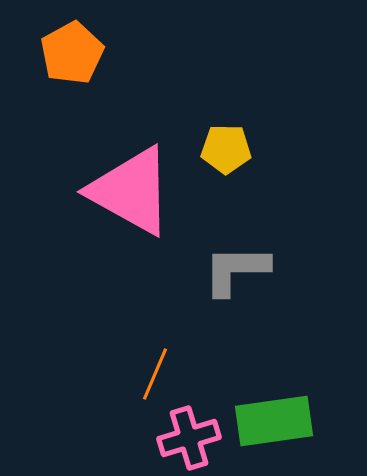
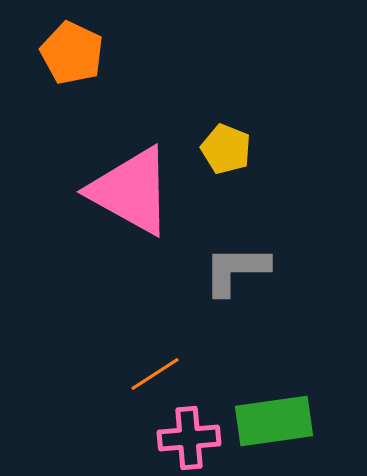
orange pentagon: rotated 18 degrees counterclockwise
yellow pentagon: rotated 21 degrees clockwise
orange line: rotated 34 degrees clockwise
pink cross: rotated 12 degrees clockwise
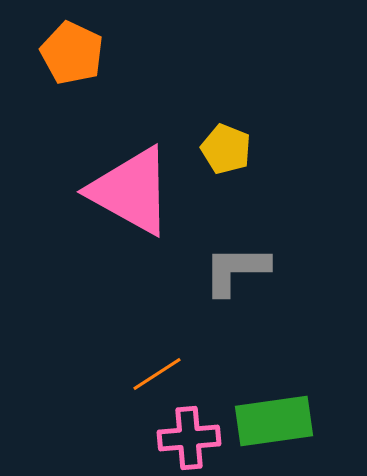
orange line: moved 2 px right
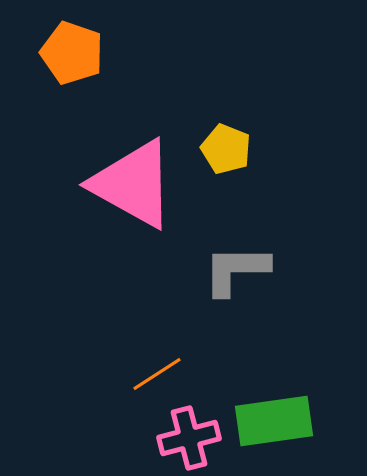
orange pentagon: rotated 6 degrees counterclockwise
pink triangle: moved 2 px right, 7 px up
pink cross: rotated 10 degrees counterclockwise
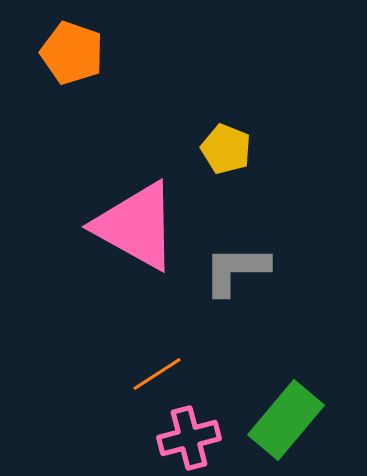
pink triangle: moved 3 px right, 42 px down
green rectangle: moved 12 px right, 1 px up; rotated 42 degrees counterclockwise
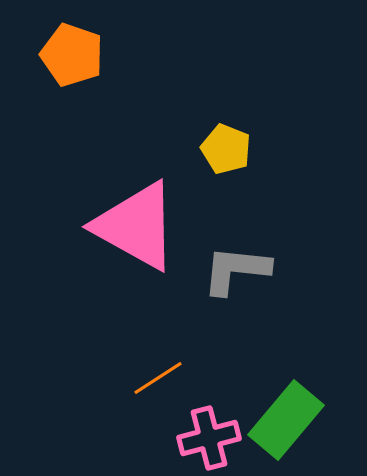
orange pentagon: moved 2 px down
gray L-shape: rotated 6 degrees clockwise
orange line: moved 1 px right, 4 px down
pink cross: moved 20 px right
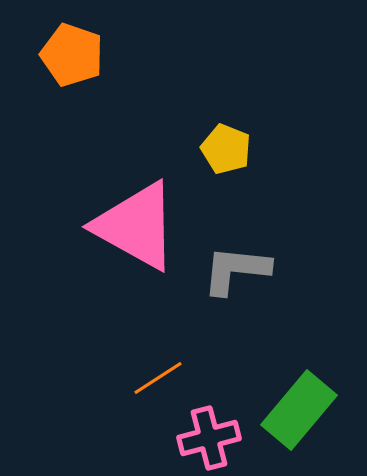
green rectangle: moved 13 px right, 10 px up
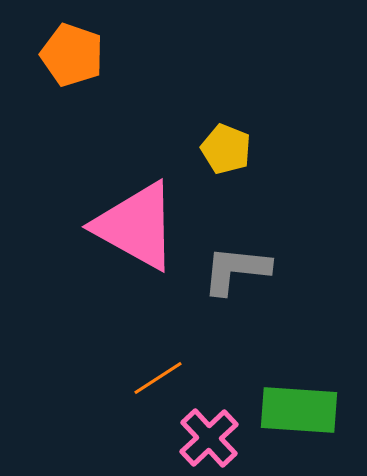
green rectangle: rotated 54 degrees clockwise
pink cross: rotated 28 degrees counterclockwise
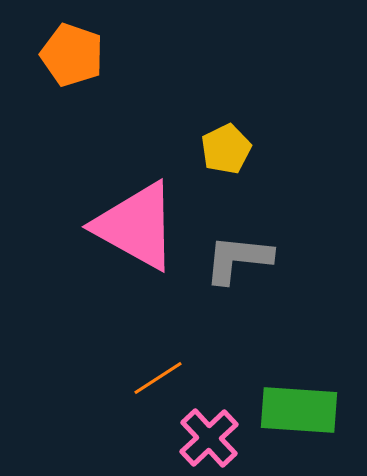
yellow pentagon: rotated 24 degrees clockwise
gray L-shape: moved 2 px right, 11 px up
